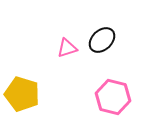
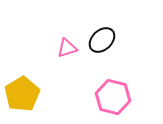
yellow pentagon: rotated 24 degrees clockwise
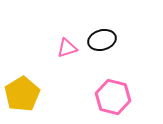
black ellipse: rotated 28 degrees clockwise
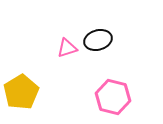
black ellipse: moved 4 px left
yellow pentagon: moved 1 px left, 2 px up
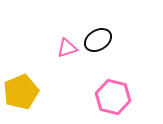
black ellipse: rotated 16 degrees counterclockwise
yellow pentagon: rotated 8 degrees clockwise
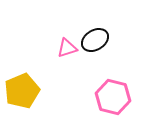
black ellipse: moved 3 px left
yellow pentagon: moved 1 px right, 1 px up
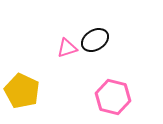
yellow pentagon: rotated 24 degrees counterclockwise
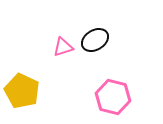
pink triangle: moved 4 px left, 1 px up
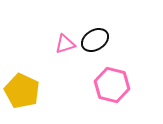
pink triangle: moved 2 px right, 3 px up
pink hexagon: moved 1 px left, 12 px up
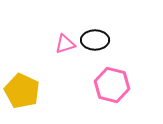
black ellipse: rotated 32 degrees clockwise
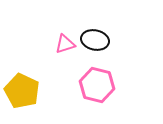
black ellipse: rotated 12 degrees clockwise
pink hexagon: moved 15 px left
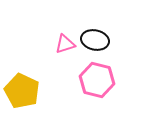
pink hexagon: moved 5 px up
